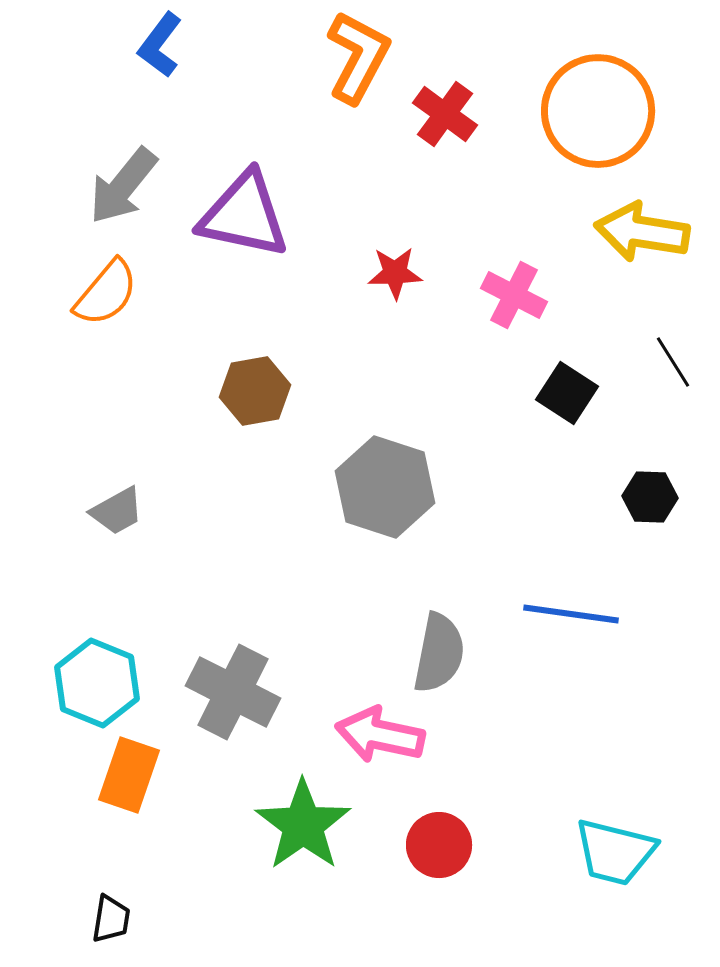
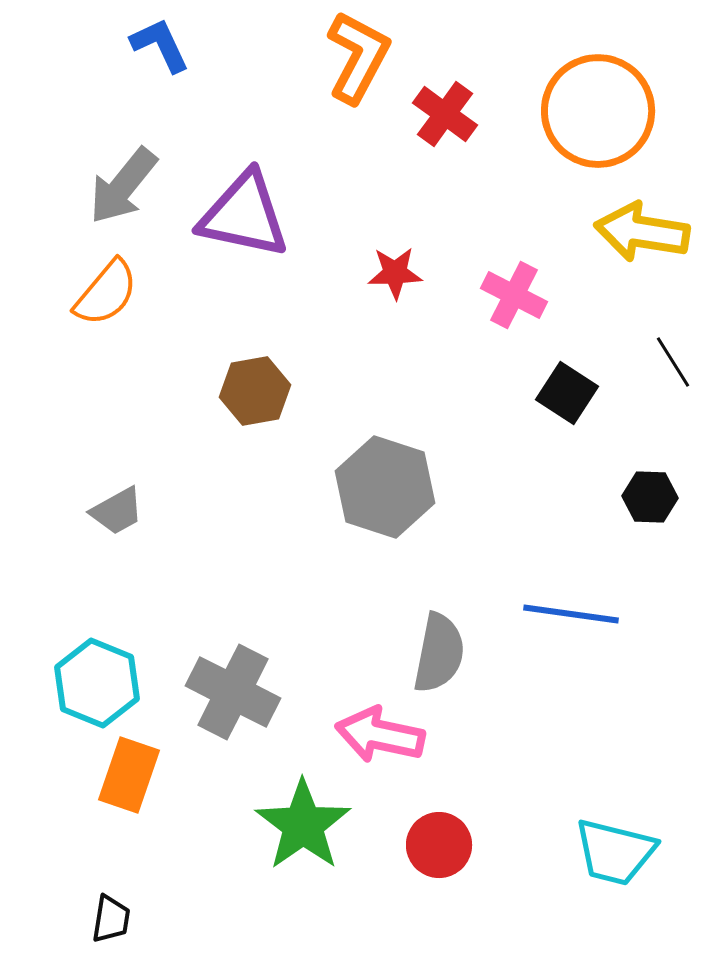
blue L-shape: rotated 118 degrees clockwise
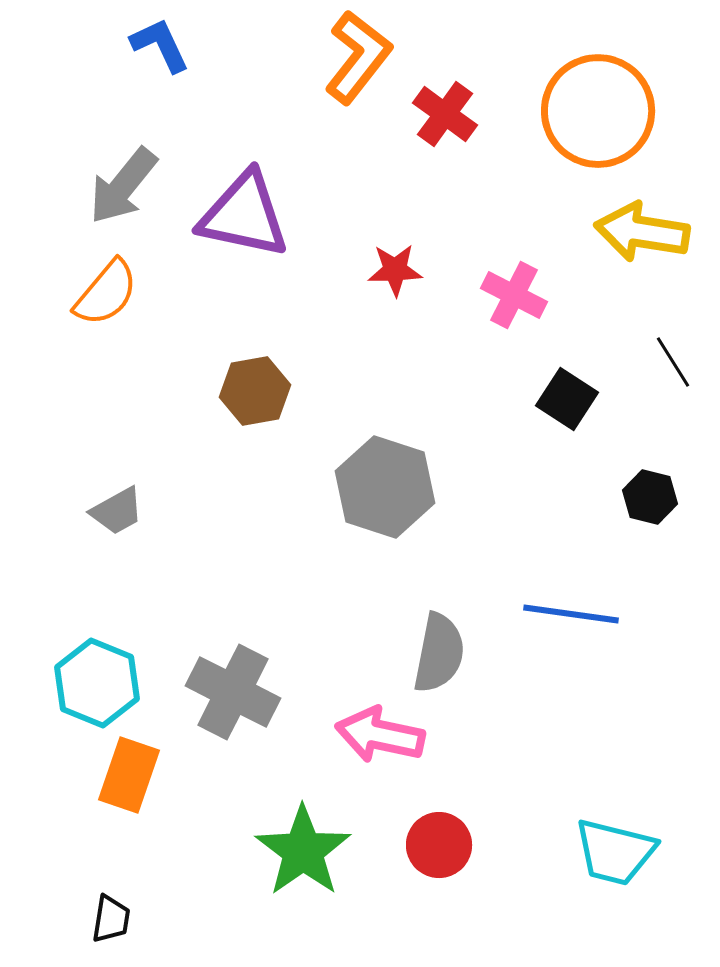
orange L-shape: rotated 10 degrees clockwise
red star: moved 3 px up
black square: moved 6 px down
black hexagon: rotated 12 degrees clockwise
green star: moved 26 px down
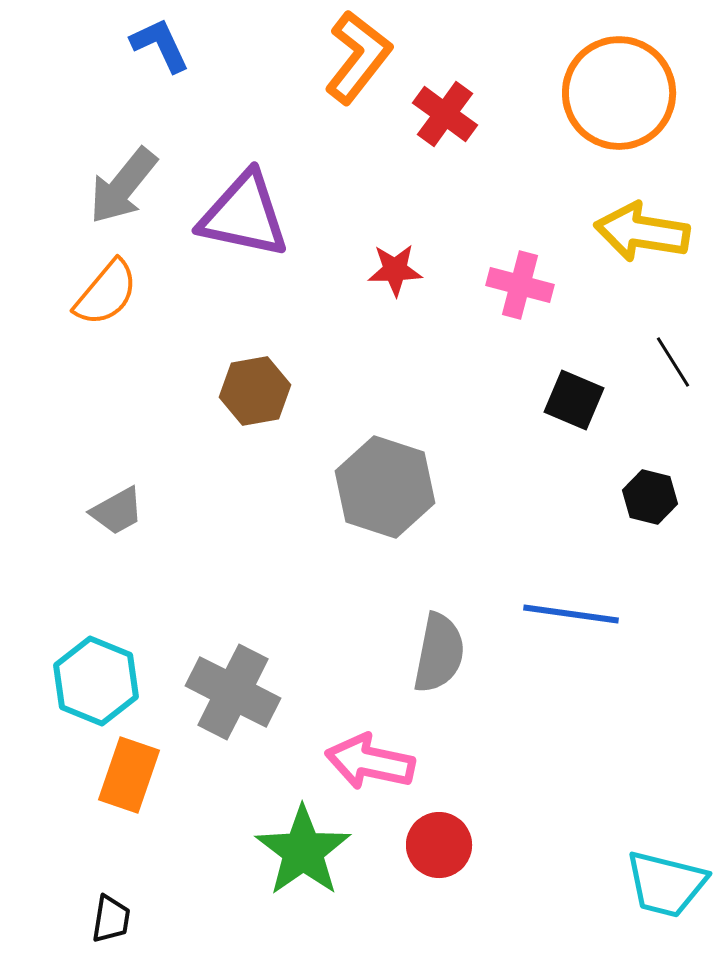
orange circle: moved 21 px right, 18 px up
pink cross: moved 6 px right, 10 px up; rotated 12 degrees counterclockwise
black square: moved 7 px right, 1 px down; rotated 10 degrees counterclockwise
cyan hexagon: moved 1 px left, 2 px up
pink arrow: moved 10 px left, 27 px down
cyan trapezoid: moved 51 px right, 32 px down
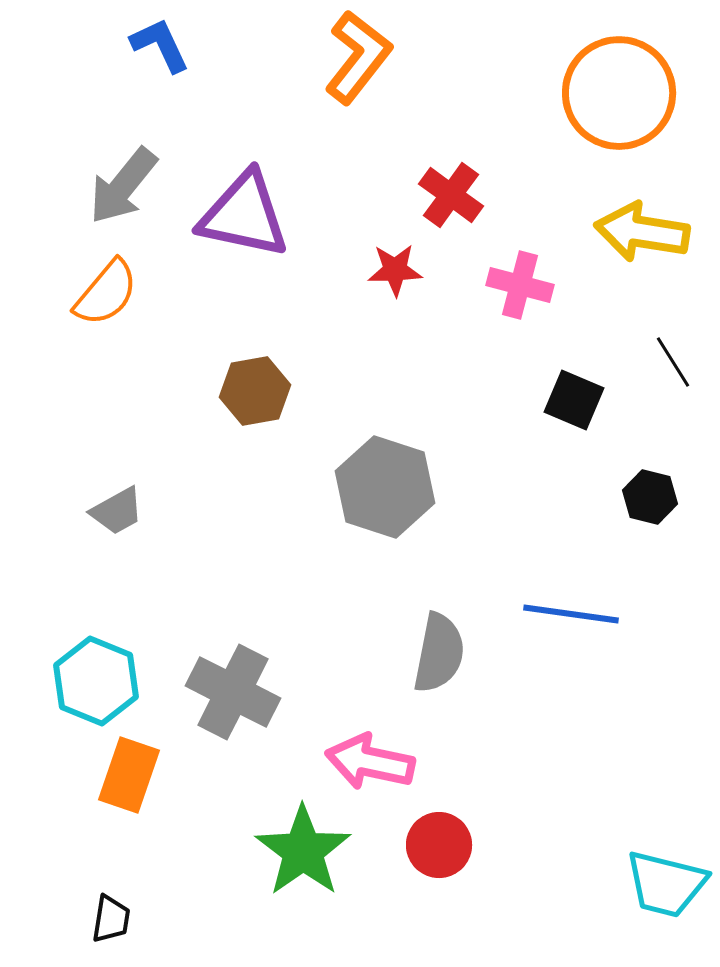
red cross: moved 6 px right, 81 px down
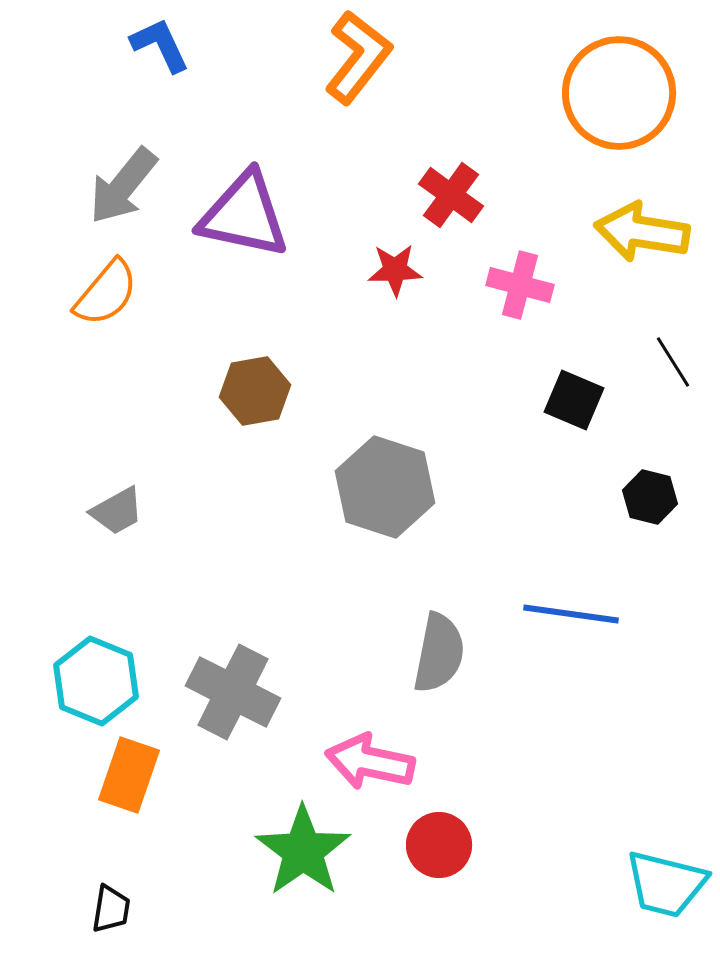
black trapezoid: moved 10 px up
